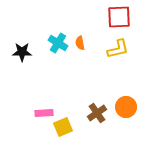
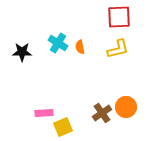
orange semicircle: moved 4 px down
brown cross: moved 5 px right
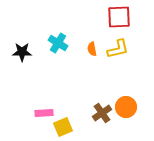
orange semicircle: moved 12 px right, 2 px down
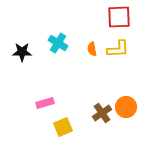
yellow L-shape: rotated 10 degrees clockwise
pink rectangle: moved 1 px right, 10 px up; rotated 12 degrees counterclockwise
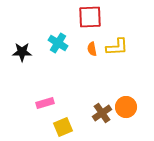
red square: moved 29 px left
yellow L-shape: moved 1 px left, 2 px up
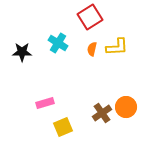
red square: rotated 30 degrees counterclockwise
orange semicircle: rotated 24 degrees clockwise
